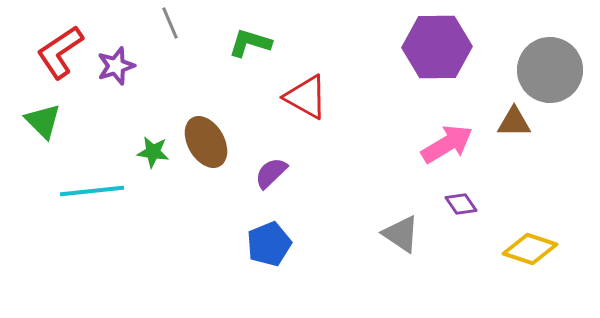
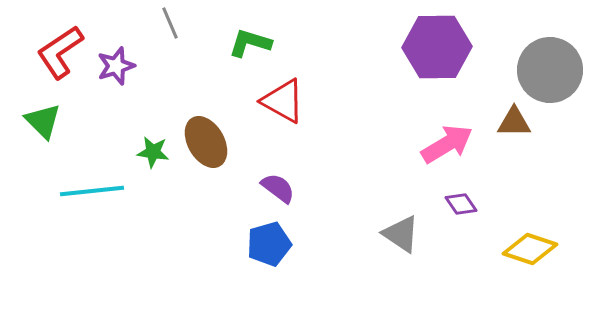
red triangle: moved 23 px left, 4 px down
purple semicircle: moved 7 px right, 15 px down; rotated 81 degrees clockwise
blue pentagon: rotated 6 degrees clockwise
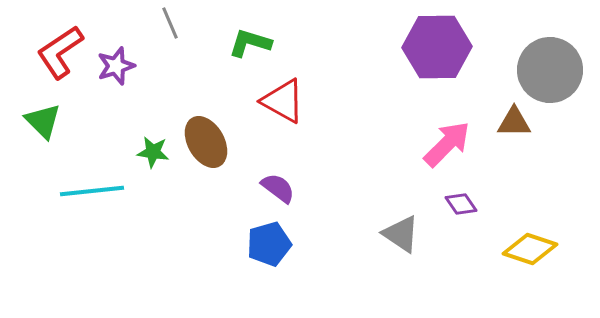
pink arrow: rotated 14 degrees counterclockwise
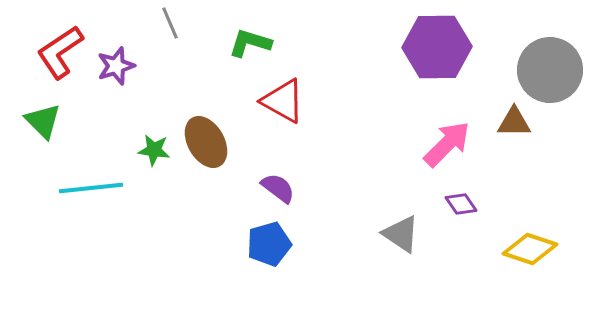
green star: moved 1 px right, 2 px up
cyan line: moved 1 px left, 3 px up
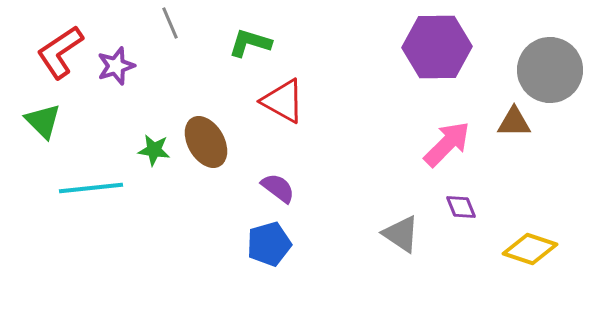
purple diamond: moved 3 px down; rotated 12 degrees clockwise
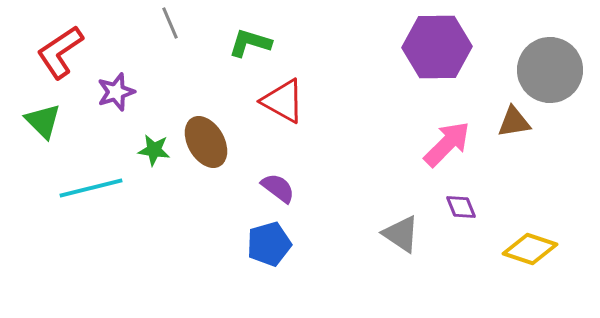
purple star: moved 26 px down
brown triangle: rotated 9 degrees counterclockwise
cyan line: rotated 8 degrees counterclockwise
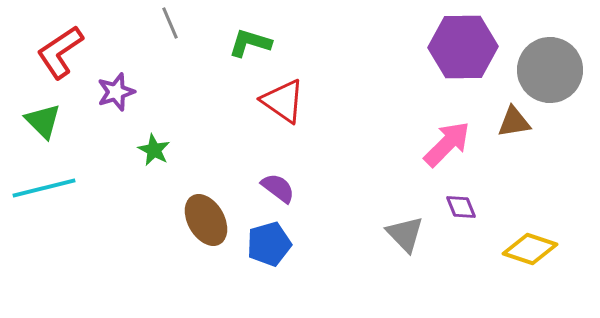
purple hexagon: moved 26 px right
red triangle: rotated 6 degrees clockwise
brown ellipse: moved 78 px down
green star: rotated 20 degrees clockwise
cyan line: moved 47 px left
gray triangle: moved 4 px right; rotated 12 degrees clockwise
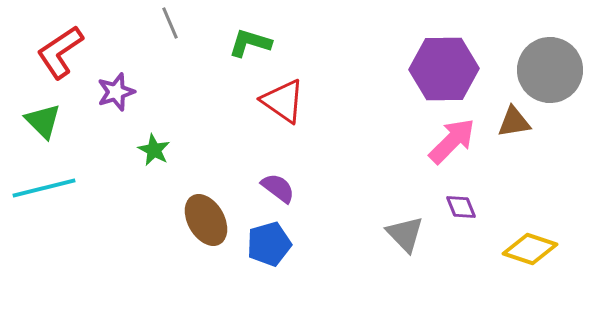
purple hexagon: moved 19 px left, 22 px down
pink arrow: moved 5 px right, 3 px up
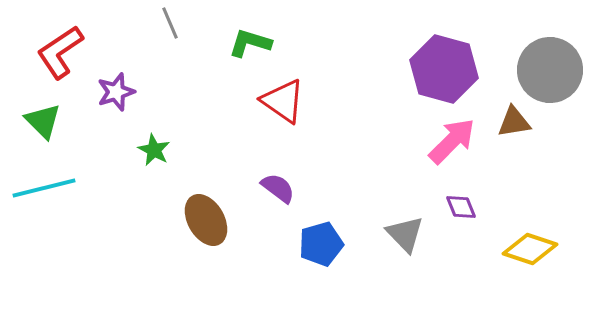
purple hexagon: rotated 16 degrees clockwise
blue pentagon: moved 52 px right
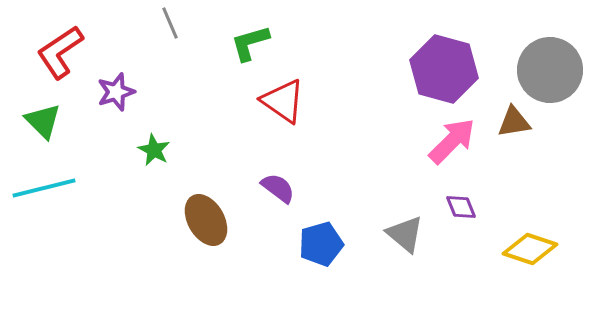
green L-shape: rotated 33 degrees counterclockwise
gray triangle: rotated 6 degrees counterclockwise
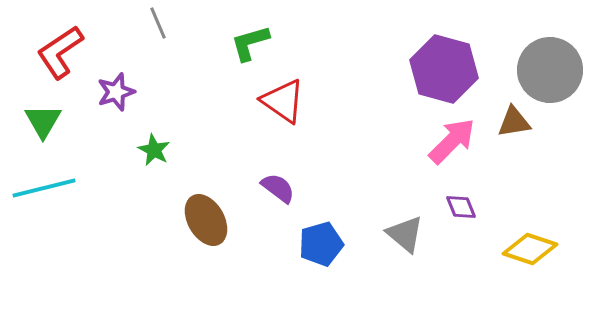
gray line: moved 12 px left
green triangle: rotated 15 degrees clockwise
